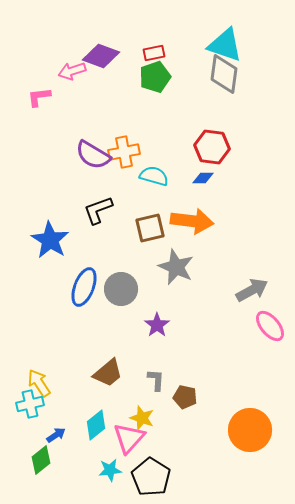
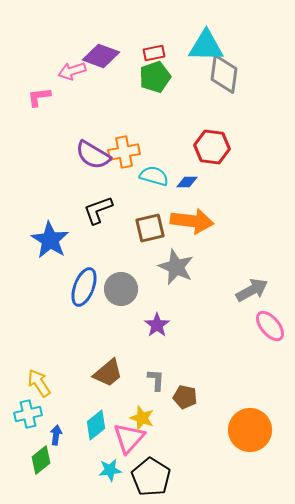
cyan triangle: moved 19 px left, 1 px down; rotated 18 degrees counterclockwise
blue diamond: moved 16 px left, 4 px down
cyan cross: moved 2 px left, 10 px down
blue arrow: rotated 48 degrees counterclockwise
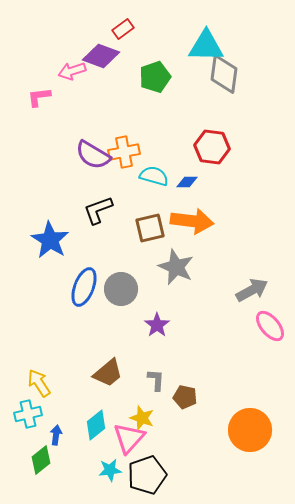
red rectangle: moved 31 px left, 24 px up; rotated 25 degrees counterclockwise
black pentagon: moved 4 px left, 2 px up; rotated 21 degrees clockwise
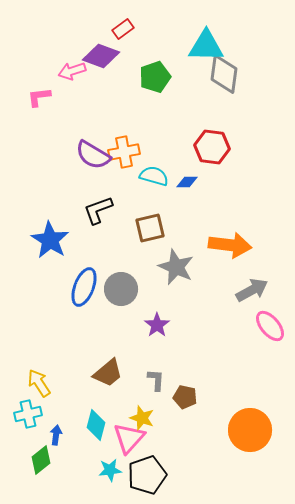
orange arrow: moved 38 px right, 24 px down
cyan diamond: rotated 36 degrees counterclockwise
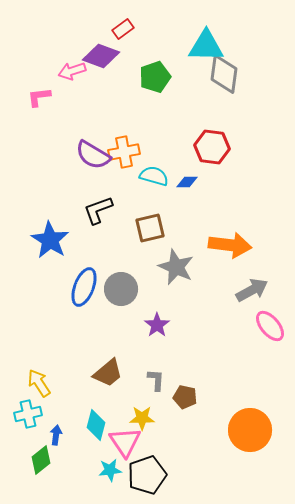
yellow star: rotated 20 degrees counterclockwise
pink triangle: moved 4 px left, 4 px down; rotated 16 degrees counterclockwise
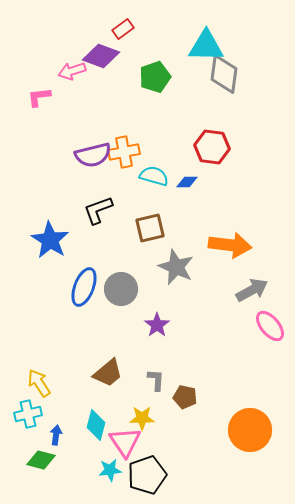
purple semicircle: rotated 45 degrees counterclockwise
green diamond: rotated 52 degrees clockwise
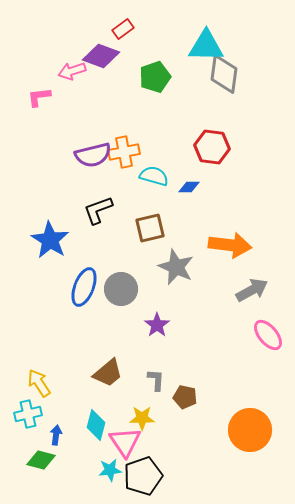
blue diamond: moved 2 px right, 5 px down
pink ellipse: moved 2 px left, 9 px down
black pentagon: moved 4 px left, 1 px down
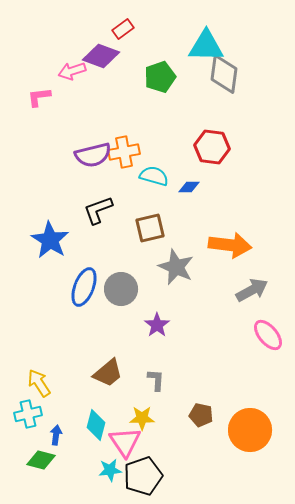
green pentagon: moved 5 px right
brown pentagon: moved 16 px right, 18 px down
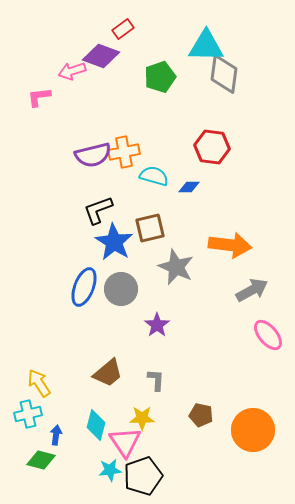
blue star: moved 64 px right, 2 px down
orange circle: moved 3 px right
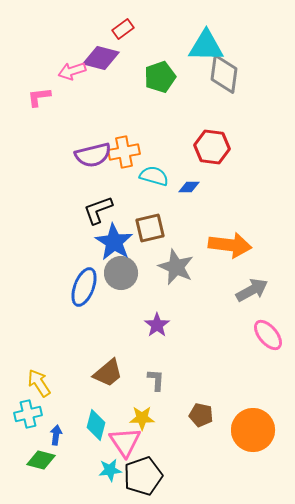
purple diamond: moved 2 px down; rotated 6 degrees counterclockwise
gray circle: moved 16 px up
